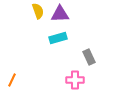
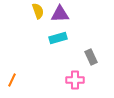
gray rectangle: moved 2 px right
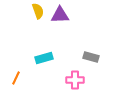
purple triangle: moved 1 px down
cyan rectangle: moved 14 px left, 20 px down
gray rectangle: rotated 49 degrees counterclockwise
orange line: moved 4 px right, 2 px up
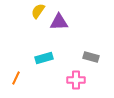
yellow semicircle: rotated 126 degrees counterclockwise
purple triangle: moved 1 px left, 7 px down
pink cross: moved 1 px right
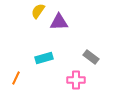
gray rectangle: rotated 21 degrees clockwise
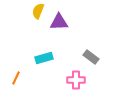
yellow semicircle: rotated 14 degrees counterclockwise
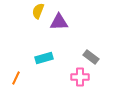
pink cross: moved 4 px right, 3 px up
